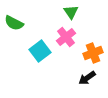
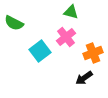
green triangle: rotated 42 degrees counterclockwise
black arrow: moved 3 px left
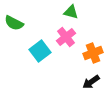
black arrow: moved 7 px right, 4 px down
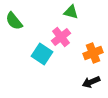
green semicircle: moved 2 px up; rotated 24 degrees clockwise
pink cross: moved 5 px left
cyan square: moved 2 px right, 3 px down; rotated 20 degrees counterclockwise
black arrow: rotated 12 degrees clockwise
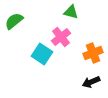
green semicircle: rotated 90 degrees clockwise
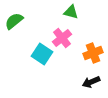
pink cross: moved 1 px right, 1 px down
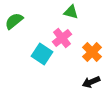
orange cross: moved 1 px left, 1 px up; rotated 24 degrees counterclockwise
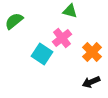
green triangle: moved 1 px left, 1 px up
